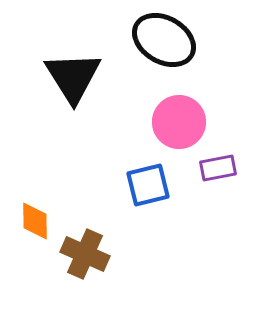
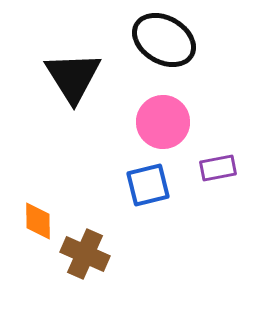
pink circle: moved 16 px left
orange diamond: moved 3 px right
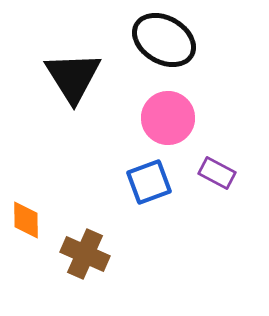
pink circle: moved 5 px right, 4 px up
purple rectangle: moved 1 px left, 5 px down; rotated 39 degrees clockwise
blue square: moved 1 px right, 3 px up; rotated 6 degrees counterclockwise
orange diamond: moved 12 px left, 1 px up
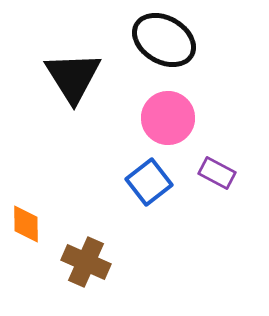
blue square: rotated 18 degrees counterclockwise
orange diamond: moved 4 px down
brown cross: moved 1 px right, 8 px down
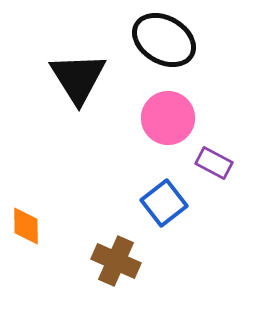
black triangle: moved 5 px right, 1 px down
purple rectangle: moved 3 px left, 10 px up
blue square: moved 15 px right, 21 px down
orange diamond: moved 2 px down
brown cross: moved 30 px right, 1 px up
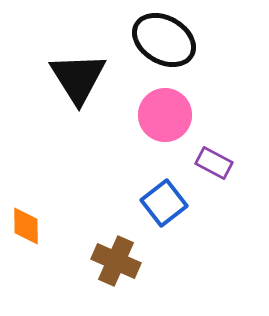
pink circle: moved 3 px left, 3 px up
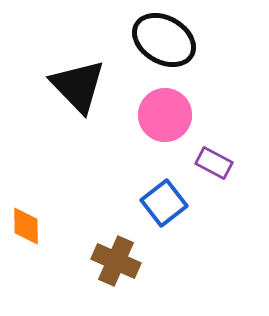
black triangle: moved 8 px down; rotated 12 degrees counterclockwise
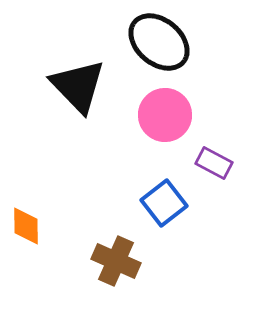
black ellipse: moved 5 px left, 2 px down; rotated 10 degrees clockwise
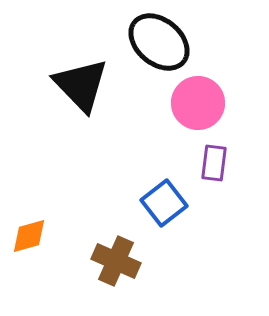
black triangle: moved 3 px right, 1 px up
pink circle: moved 33 px right, 12 px up
purple rectangle: rotated 69 degrees clockwise
orange diamond: moved 3 px right, 10 px down; rotated 75 degrees clockwise
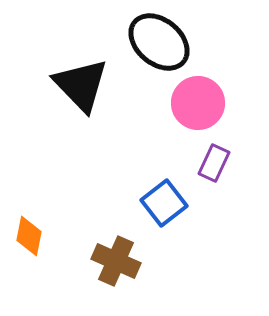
purple rectangle: rotated 18 degrees clockwise
orange diamond: rotated 63 degrees counterclockwise
